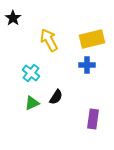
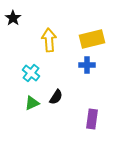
yellow arrow: rotated 25 degrees clockwise
purple rectangle: moved 1 px left
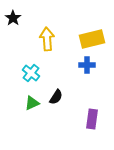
yellow arrow: moved 2 px left, 1 px up
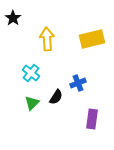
blue cross: moved 9 px left, 18 px down; rotated 21 degrees counterclockwise
green triangle: rotated 21 degrees counterclockwise
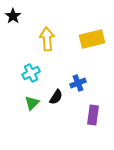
black star: moved 2 px up
cyan cross: rotated 24 degrees clockwise
purple rectangle: moved 1 px right, 4 px up
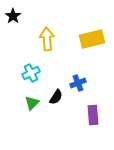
purple rectangle: rotated 12 degrees counterclockwise
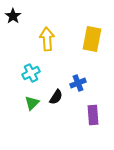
yellow rectangle: rotated 65 degrees counterclockwise
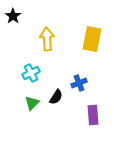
blue cross: moved 1 px right
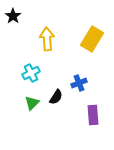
yellow rectangle: rotated 20 degrees clockwise
